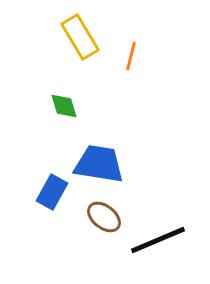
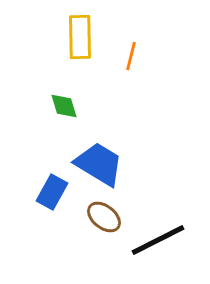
yellow rectangle: rotated 30 degrees clockwise
blue trapezoid: rotated 22 degrees clockwise
black line: rotated 4 degrees counterclockwise
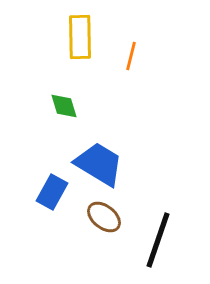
black line: rotated 44 degrees counterclockwise
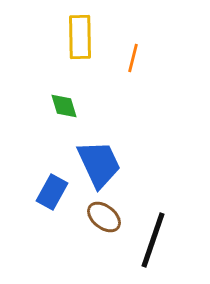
orange line: moved 2 px right, 2 px down
blue trapezoid: rotated 34 degrees clockwise
black line: moved 5 px left
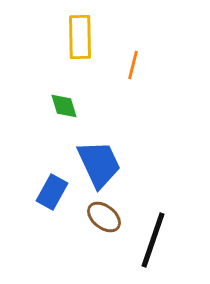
orange line: moved 7 px down
